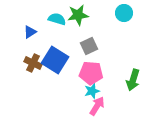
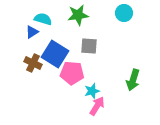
cyan semicircle: moved 14 px left
blue triangle: moved 2 px right
gray square: rotated 30 degrees clockwise
blue square: moved 6 px up
pink pentagon: moved 19 px left
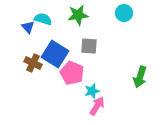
blue triangle: moved 4 px left, 5 px up; rotated 40 degrees counterclockwise
pink pentagon: rotated 20 degrees clockwise
green arrow: moved 7 px right, 3 px up
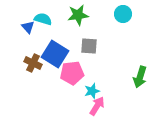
cyan circle: moved 1 px left, 1 px down
pink pentagon: rotated 30 degrees counterclockwise
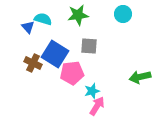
green arrow: rotated 60 degrees clockwise
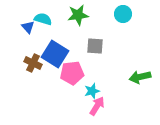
gray square: moved 6 px right
